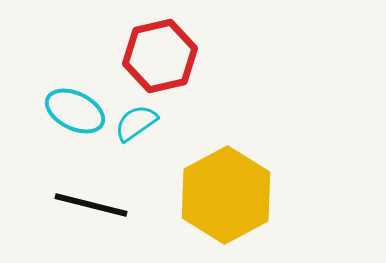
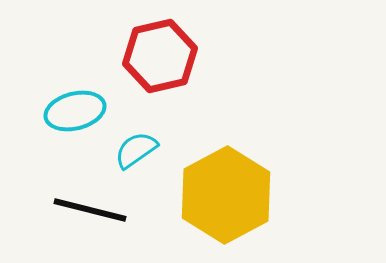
cyan ellipse: rotated 40 degrees counterclockwise
cyan semicircle: moved 27 px down
black line: moved 1 px left, 5 px down
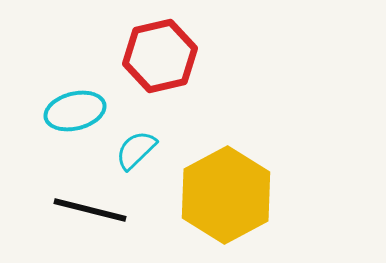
cyan semicircle: rotated 9 degrees counterclockwise
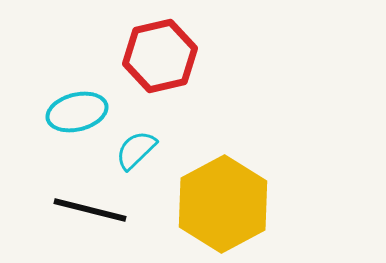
cyan ellipse: moved 2 px right, 1 px down
yellow hexagon: moved 3 px left, 9 px down
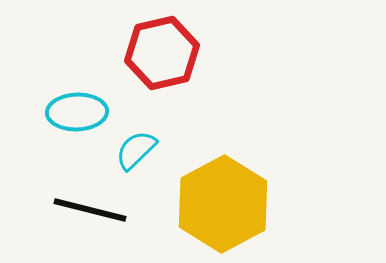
red hexagon: moved 2 px right, 3 px up
cyan ellipse: rotated 12 degrees clockwise
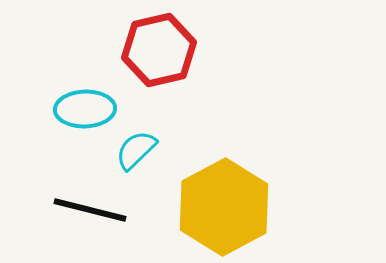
red hexagon: moved 3 px left, 3 px up
cyan ellipse: moved 8 px right, 3 px up
yellow hexagon: moved 1 px right, 3 px down
